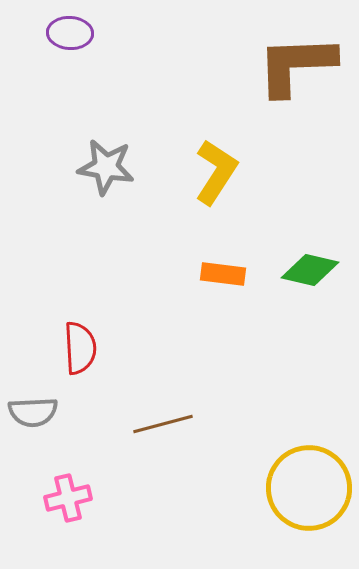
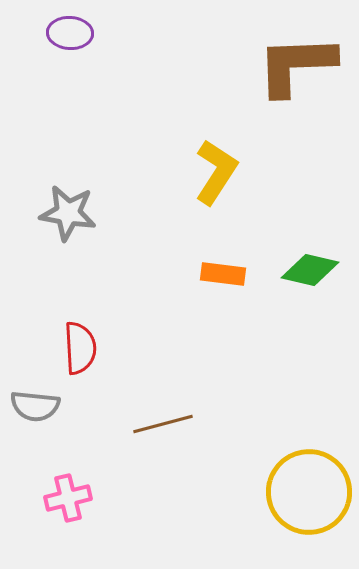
gray star: moved 38 px left, 46 px down
gray semicircle: moved 2 px right, 6 px up; rotated 9 degrees clockwise
yellow circle: moved 4 px down
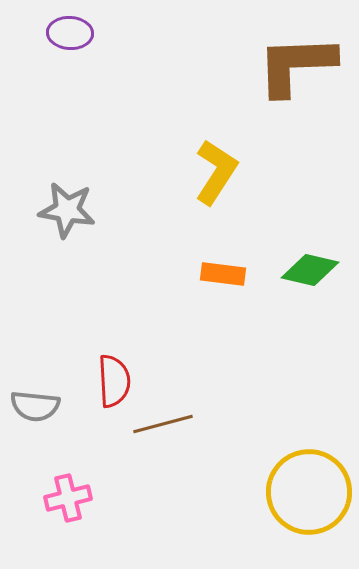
gray star: moved 1 px left, 3 px up
red semicircle: moved 34 px right, 33 px down
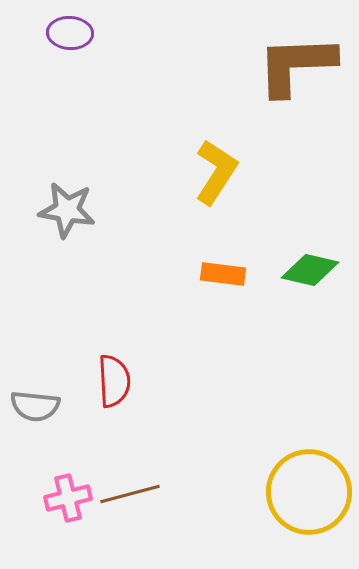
brown line: moved 33 px left, 70 px down
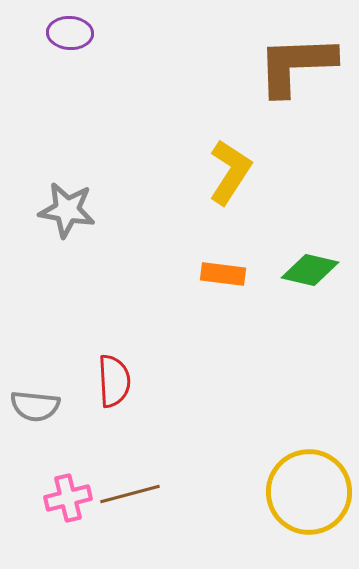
yellow L-shape: moved 14 px right
